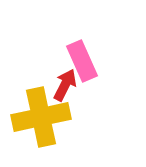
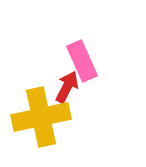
red arrow: moved 2 px right, 2 px down
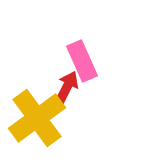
yellow cross: moved 4 px left, 1 px down; rotated 24 degrees counterclockwise
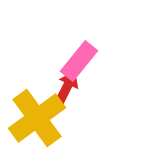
pink rectangle: moved 3 px left; rotated 63 degrees clockwise
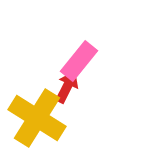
yellow cross: rotated 22 degrees counterclockwise
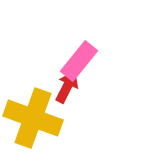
yellow cross: moved 4 px left; rotated 12 degrees counterclockwise
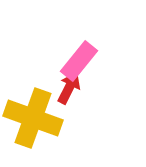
red arrow: moved 2 px right, 1 px down
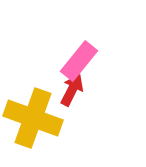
red arrow: moved 3 px right, 2 px down
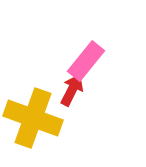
pink rectangle: moved 7 px right
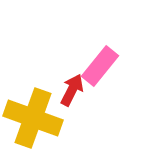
pink rectangle: moved 14 px right, 5 px down
